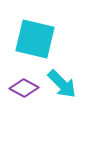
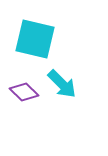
purple diamond: moved 4 px down; rotated 16 degrees clockwise
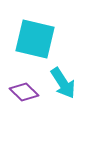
cyan arrow: moved 1 px right, 1 px up; rotated 12 degrees clockwise
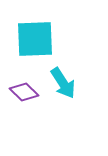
cyan square: rotated 15 degrees counterclockwise
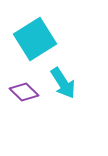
cyan square: rotated 30 degrees counterclockwise
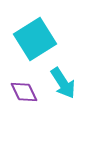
purple diamond: rotated 20 degrees clockwise
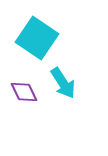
cyan square: moved 2 px right, 1 px up; rotated 24 degrees counterclockwise
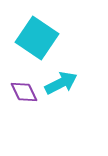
cyan arrow: moved 2 px left; rotated 84 degrees counterclockwise
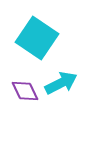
purple diamond: moved 1 px right, 1 px up
